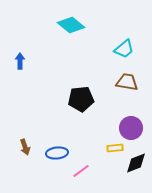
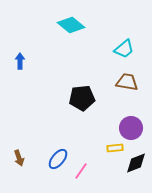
black pentagon: moved 1 px right, 1 px up
brown arrow: moved 6 px left, 11 px down
blue ellipse: moved 1 px right, 6 px down; rotated 45 degrees counterclockwise
pink line: rotated 18 degrees counterclockwise
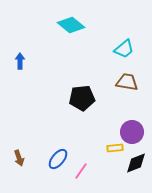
purple circle: moved 1 px right, 4 px down
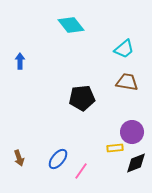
cyan diamond: rotated 12 degrees clockwise
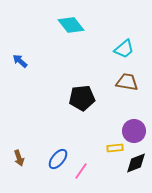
blue arrow: rotated 49 degrees counterclockwise
purple circle: moved 2 px right, 1 px up
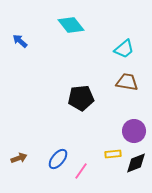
blue arrow: moved 20 px up
black pentagon: moved 1 px left
yellow rectangle: moved 2 px left, 6 px down
brown arrow: rotated 91 degrees counterclockwise
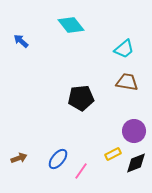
blue arrow: moved 1 px right
yellow rectangle: rotated 21 degrees counterclockwise
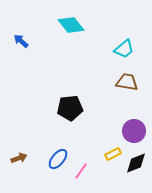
black pentagon: moved 11 px left, 10 px down
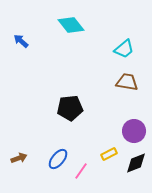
yellow rectangle: moved 4 px left
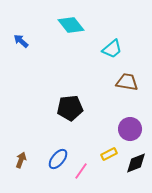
cyan trapezoid: moved 12 px left
purple circle: moved 4 px left, 2 px up
brown arrow: moved 2 px right, 2 px down; rotated 49 degrees counterclockwise
